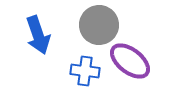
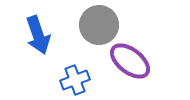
blue cross: moved 10 px left, 9 px down; rotated 28 degrees counterclockwise
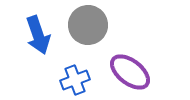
gray circle: moved 11 px left
purple ellipse: moved 11 px down
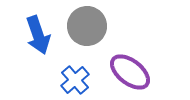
gray circle: moved 1 px left, 1 px down
blue cross: rotated 20 degrees counterclockwise
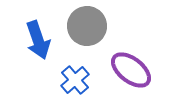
blue arrow: moved 5 px down
purple ellipse: moved 1 px right, 2 px up
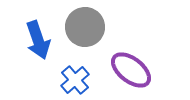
gray circle: moved 2 px left, 1 px down
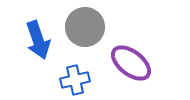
purple ellipse: moved 7 px up
blue cross: rotated 28 degrees clockwise
